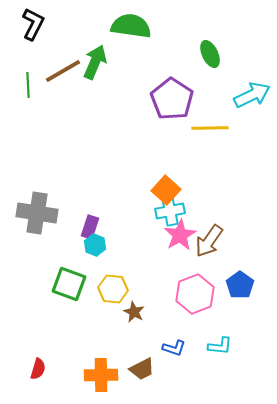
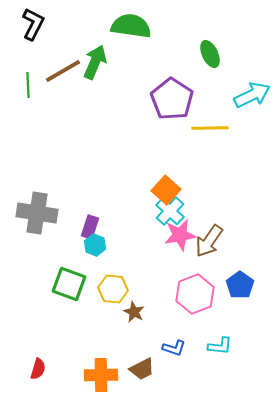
cyan cross: rotated 36 degrees counterclockwise
pink star: rotated 20 degrees clockwise
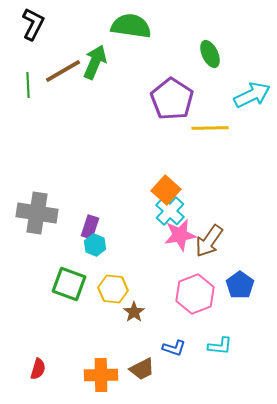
brown star: rotated 10 degrees clockwise
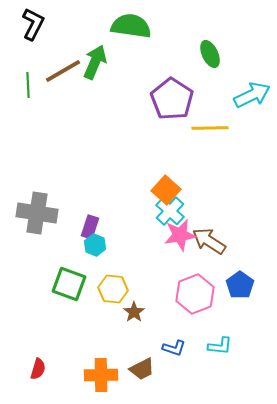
brown arrow: rotated 88 degrees clockwise
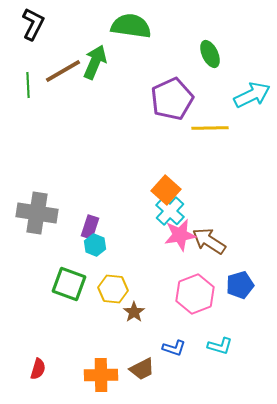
purple pentagon: rotated 15 degrees clockwise
blue pentagon: rotated 20 degrees clockwise
cyan L-shape: rotated 10 degrees clockwise
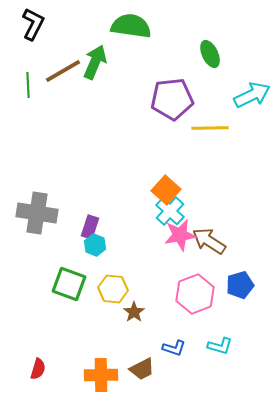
purple pentagon: rotated 18 degrees clockwise
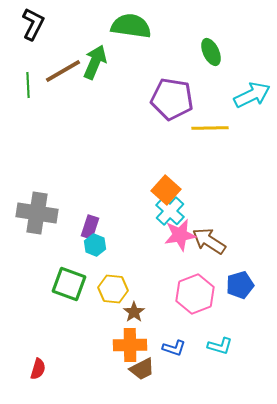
green ellipse: moved 1 px right, 2 px up
purple pentagon: rotated 15 degrees clockwise
orange cross: moved 29 px right, 30 px up
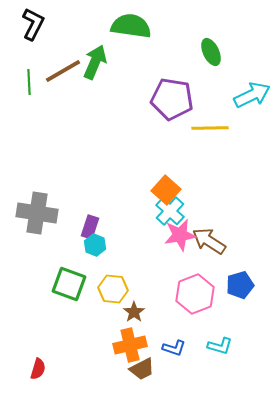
green line: moved 1 px right, 3 px up
orange cross: rotated 12 degrees counterclockwise
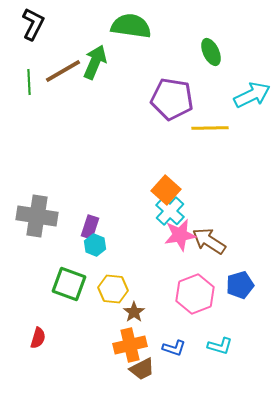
gray cross: moved 3 px down
red semicircle: moved 31 px up
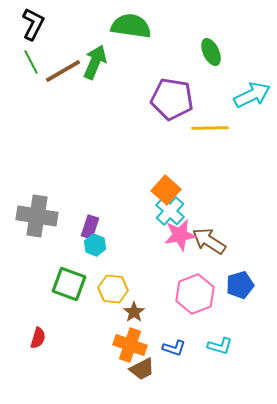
green line: moved 2 px right, 20 px up; rotated 25 degrees counterclockwise
orange cross: rotated 32 degrees clockwise
